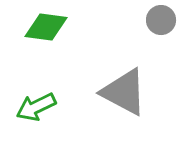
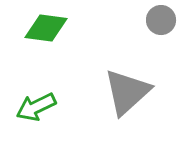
green diamond: moved 1 px down
gray triangle: moved 3 px right; rotated 50 degrees clockwise
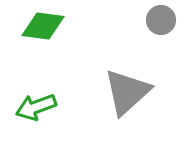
green diamond: moved 3 px left, 2 px up
green arrow: rotated 6 degrees clockwise
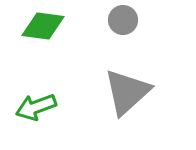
gray circle: moved 38 px left
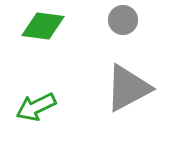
gray triangle: moved 1 px right, 4 px up; rotated 14 degrees clockwise
green arrow: rotated 6 degrees counterclockwise
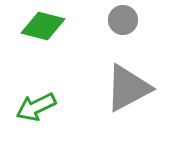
green diamond: rotated 6 degrees clockwise
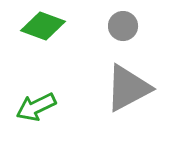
gray circle: moved 6 px down
green diamond: rotated 6 degrees clockwise
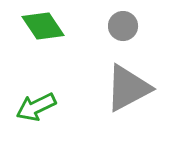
green diamond: rotated 36 degrees clockwise
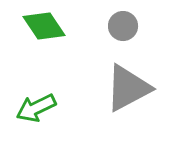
green diamond: moved 1 px right
green arrow: moved 1 px down
